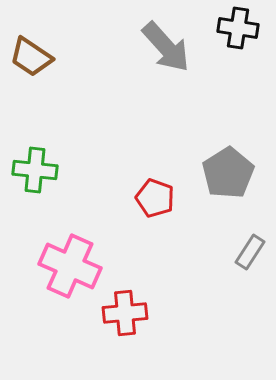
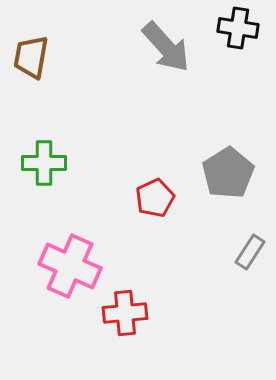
brown trapezoid: rotated 66 degrees clockwise
green cross: moved 9 px right, 7 px up; rotated 6 degrees counterclockwise
red pentagon: rotated 27 degrees clockwise
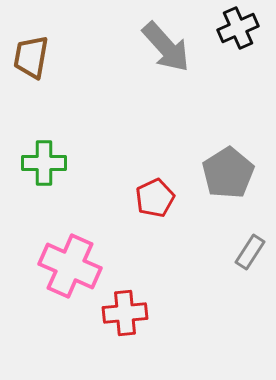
black cross: rotated 33 degrees counterclockwise
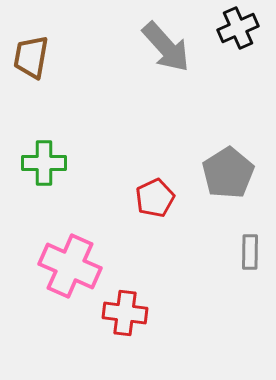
gray rectangle: rotated 32 degrees counterclockwise
red cross: rotated 12 degrees clockwise
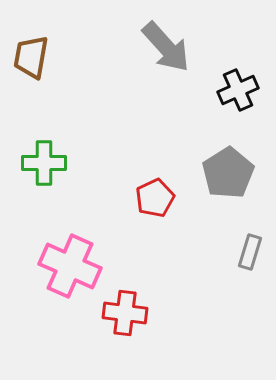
black cross: moved 62 px down
gray rectangle: rotated 16 degrees clockwise
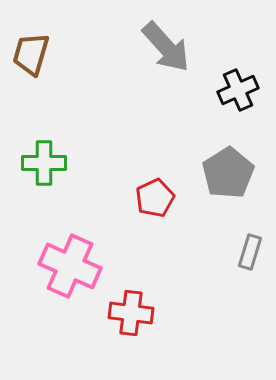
brown trapezoid: moved 3 px up; rotated 6 degrees clockwise
red cross: moved 6 px right
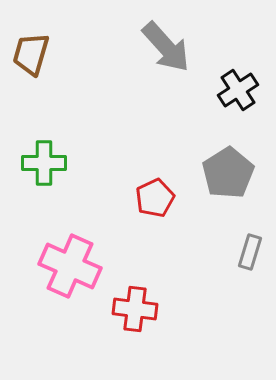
black cross: rotated 9 degrees counterclockwise
red cross: moved 4 px right, 4 px up
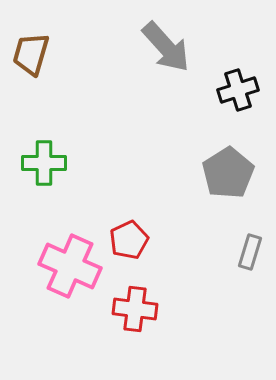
black cross: rotated 15 degrees clockwise
red pentagon: moved 26 px left, 42 px down
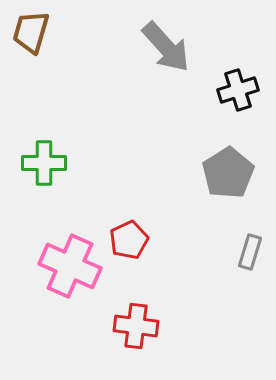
brown trapezoid: moved 22 px up
red cross: moved 1 px right, 17 px down
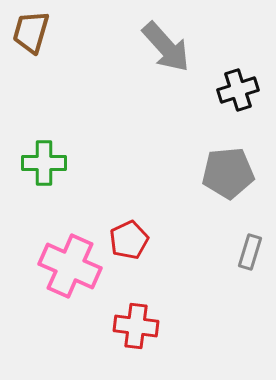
gray pentagon: rotated 27 degrees clockwise
